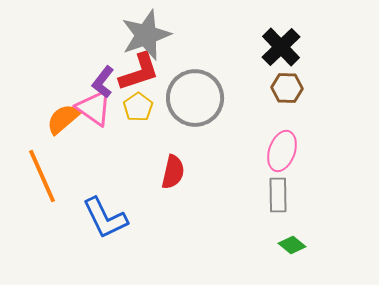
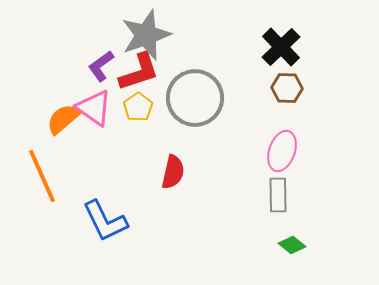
purple L-shape: moved 2 px left, 16 px up; rotated 16 degrees clockwise
blue L-shape: moved 3 px down
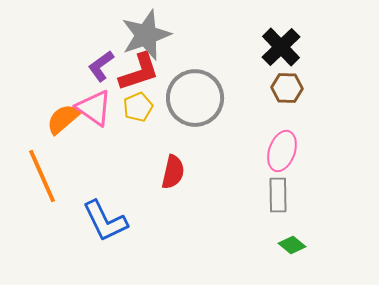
yellow pentagon: rotated 12 degrees clockwise
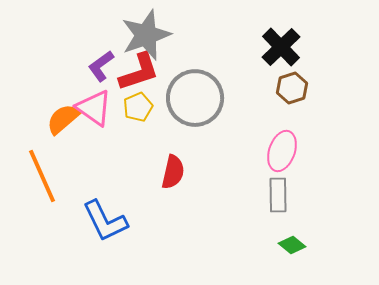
brown hexagon: moved 5 px right; rotated 20 degrees counterclockwise
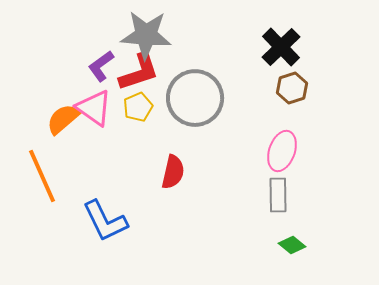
gray star: rotated 24 degrees clockwise
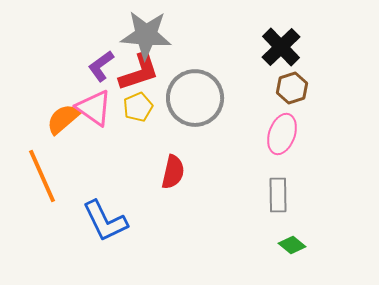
pink ellipse: moved 17 px up
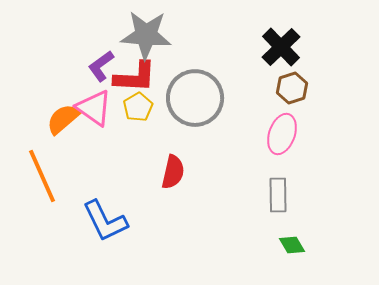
red L-shape: moved 4 px left, 5 px down; rotated 21 degrees clockwise
yellow pentagon: rotated 8 degrees counterclockwise
green diamond: rotated 20 degrees clockwise
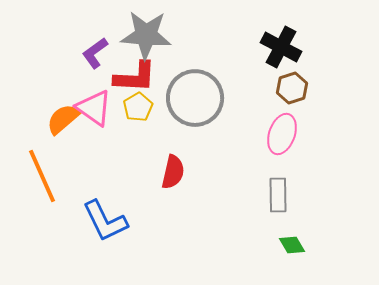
black cross: rotated 18 degrees counterclockwise
purple L-shape: moved 6 px left, 13 px up
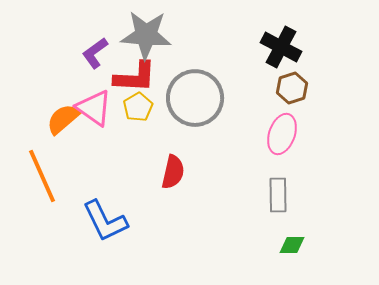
green diamond: rotated 60 degrees counterclockwise
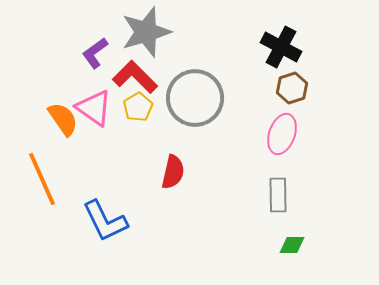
gray star: moved 3 px up; rotated 21 degrees counterclockwise
red L-shape: rotated 138 degrees counterclockwise
orange semicircle: rotated 96 degrees clockwise
orange line: moved 3 px down
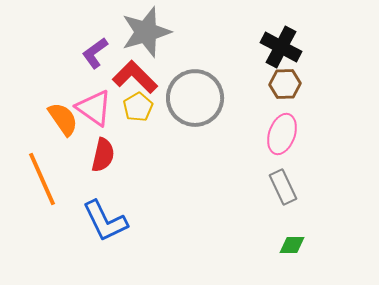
brown hexagon: moved 7 px left, 4 px up; rotated 16 degrees clockwise
red semicircle: moved 70 px left, 17 px up
gray rectangle: moved 5 px right, 8 px up; rotated 24 degrees counterclockwise
